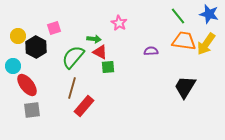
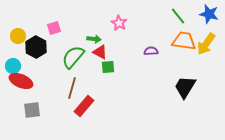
red ellipse: moved 6 px left, 4 px up; rotated 30 degrees counterclockwise
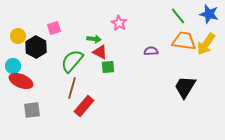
green semicircle: moved 1 px left, 4 px down
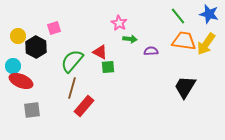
green arrow: moved 36 px right
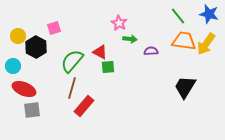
red ellipse: moved 3 px right, 8 px down
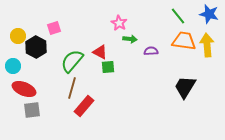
yellow arrow: moved 1 px right, 1 px down; rotated 140 degrees clockwise
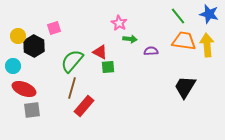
black hexagon: moved 2 px left, 1 px up
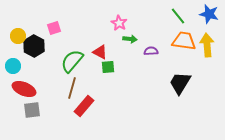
black trapezoid: moved 5 px left, 4 px up
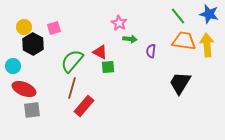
yellow circle: moved 6 px right, 9 px up
black hexagon: moved 1 px left, 2 px up
purple semicircle: rotated 80 degrees counterclockwise
